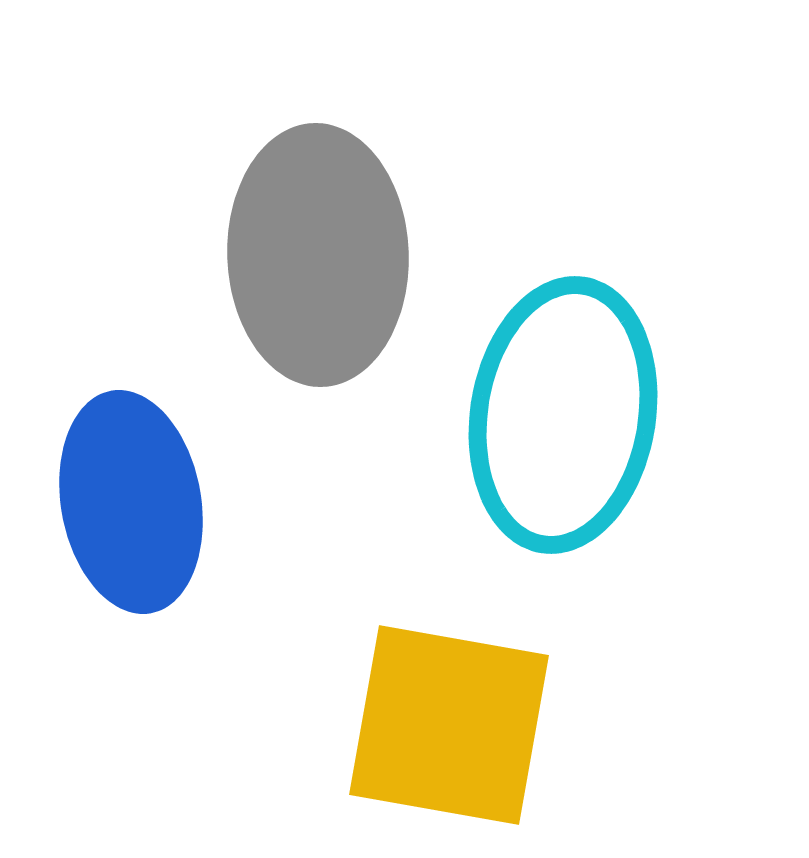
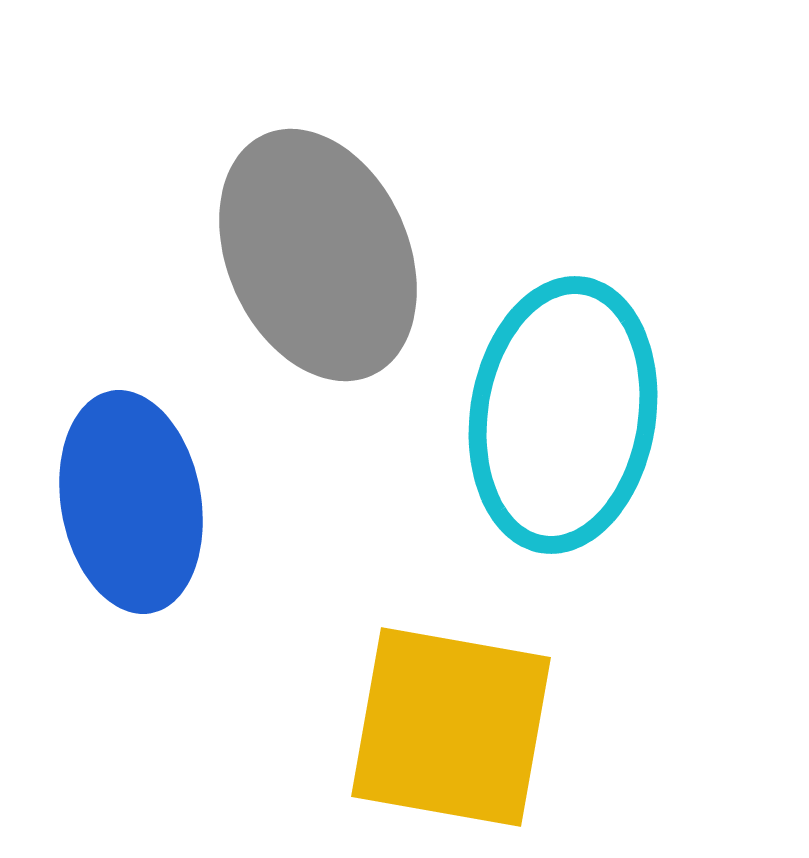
gray ellipse: rotated 22 degrees counterclockwise
yellow square: moved 2 px right, 2 px down
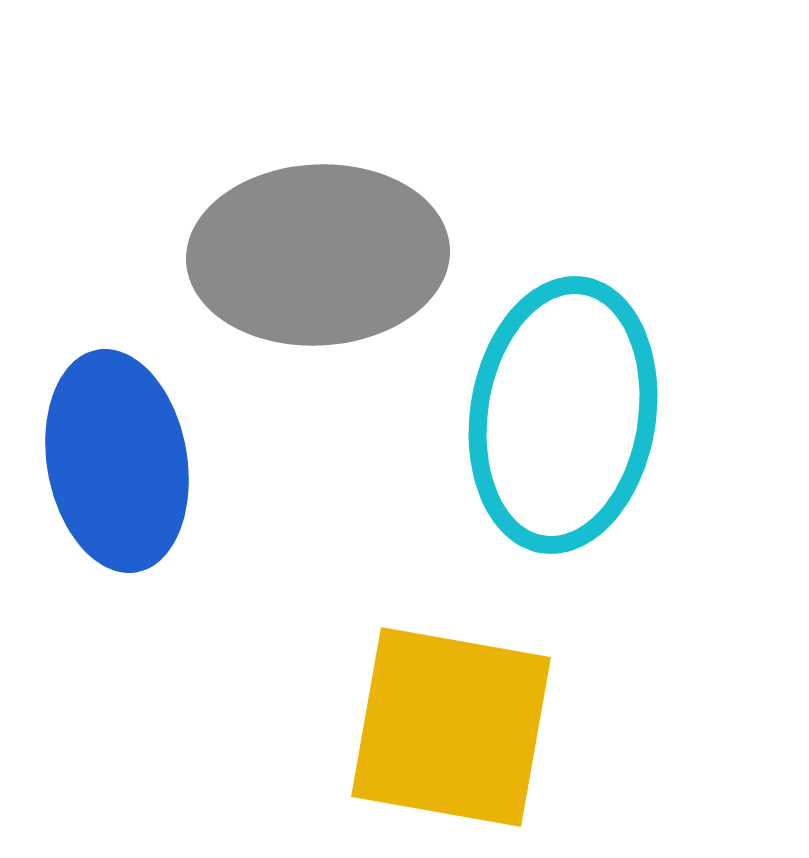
gray ellipse: rotated 69 degrees counterclockwise
blue ellipse: moved 14 px left, 41 px up
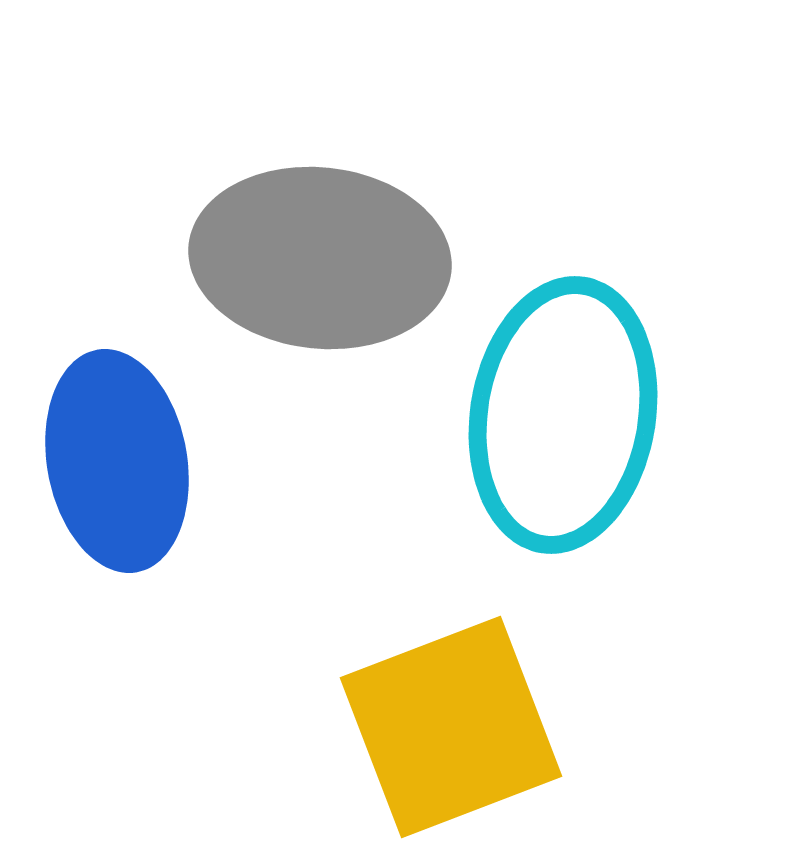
gray ellipse: moved 2 px right, 3 px down; rotated 9 degrees clockwise
yellow square: rotated 31 degrees counterclockwise
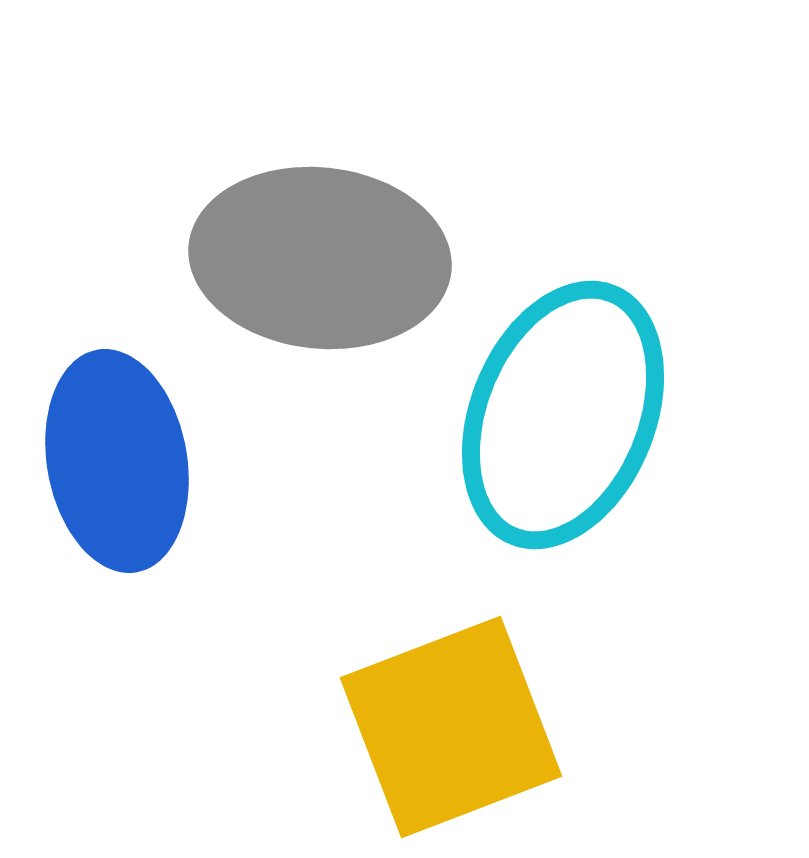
cyan ellipse: rotated 13 degrees clockwise
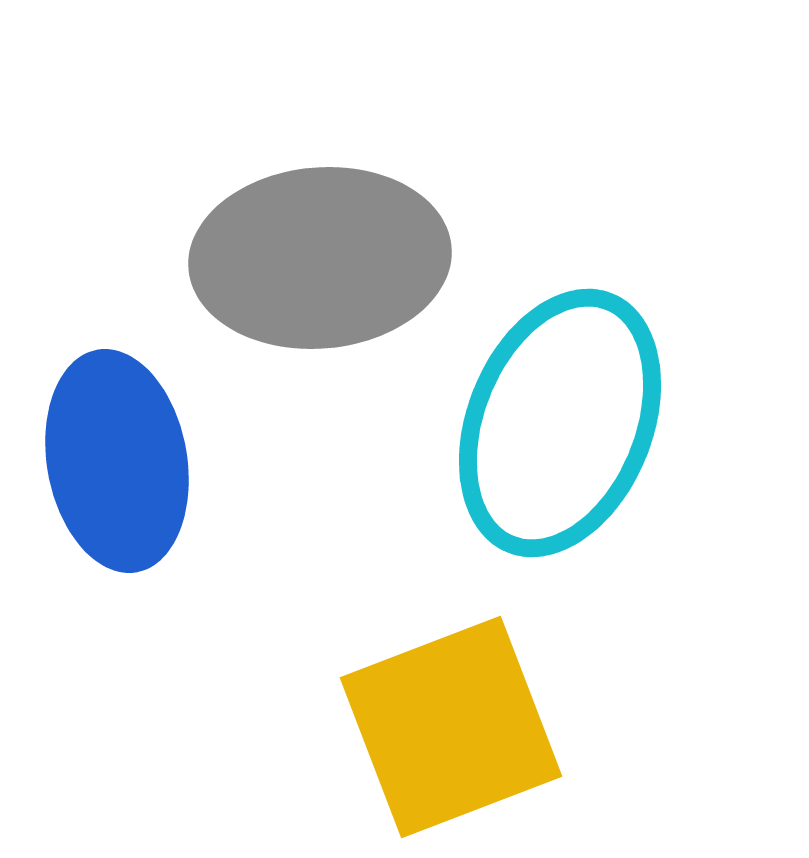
gray ellipse: rotated 11 degrees counterclockwise
cyan ellipse: moved 3 px left, 8 px down
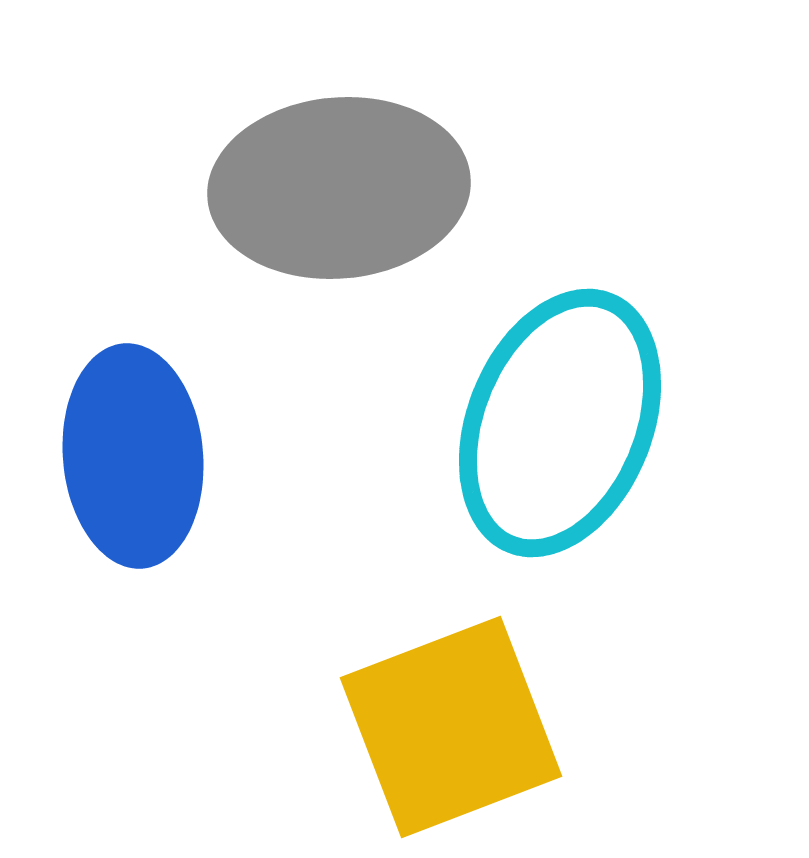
gray ellipse: moved 19 px right, 70 px up
blue ellipse: moved 16 px right, 5 px up; rotated 5 degrees clockwise
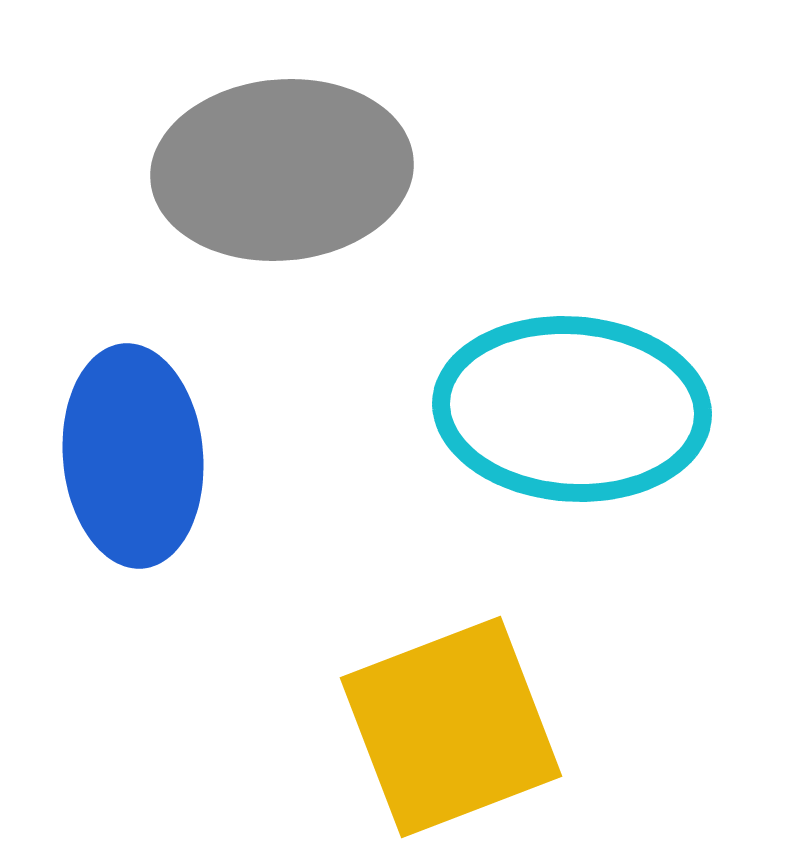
gray ellipse: moved 57 px left, 18 px up
cyan ellipse: moved 12 px right, 14 px up; rotated 72 degrees clockwise
